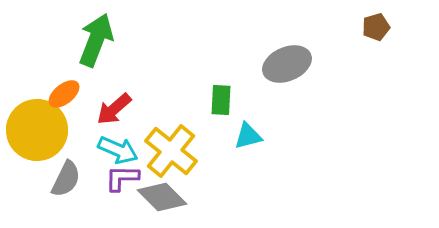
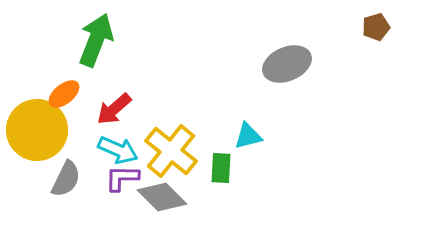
green rectangle: moved 68 px down
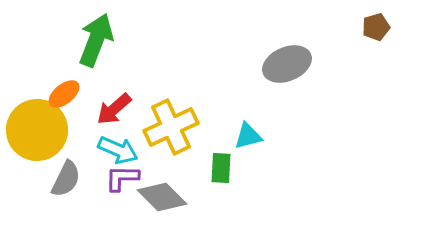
yellow cross: moved 24 px up; rotated 26 degrees clockwise
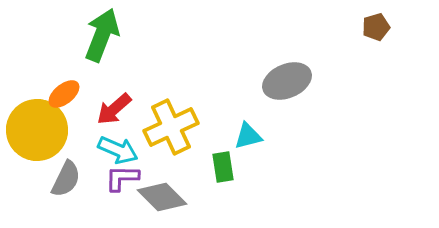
green arrow: moved 6 px right, 5 px up
gray ellipse: moved 17 px down
green rectangle: moved 2 px right, 1 px up; rotated 12 degrees counterclockwise
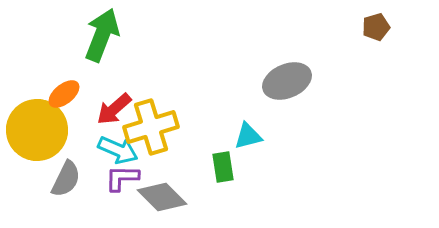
yellow cross: moved 20 px left; rotated 8 degrees clockwise
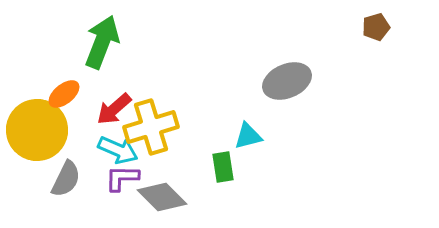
green arrow: moved 7 px down
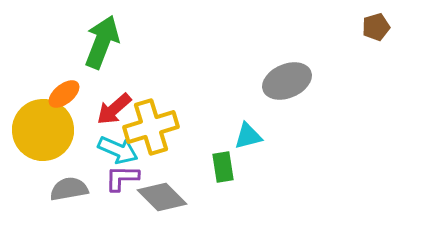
yellow circle: moved 6 px right
gray semicircle: moved 3 px right, 10 px down; rotated 126 degrees counterclockwise
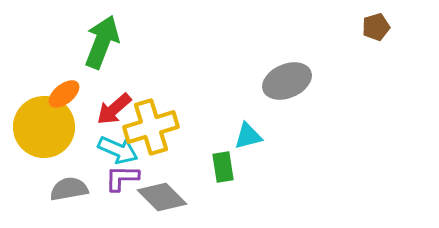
yellow circle: moved 1 px right, 3 px up
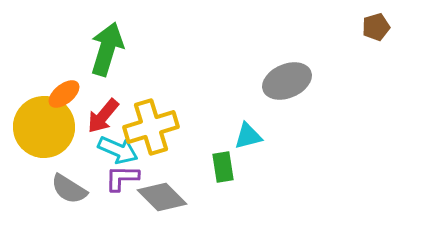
green arrow: moved 5 px right, 7 px down; rotated 4 degrees counterclockwise
red arrow: moved 11 px left, 7 px down; rotated 9 degrees counterclockwise
gray semicircle: rotated 138 degrees counterclockwise
